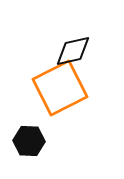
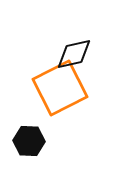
black diamond: moved 1 px right, 3 px down
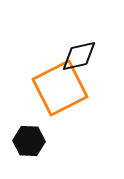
black diamond: moved 5 px right, 2 px down
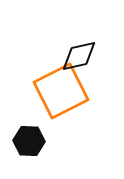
orange square: moved 1 px right, 3 px down
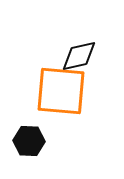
orange square: rotated 32 degrees clockwise
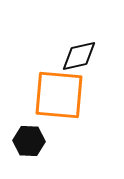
orange square: moved 2 px left, 4 px down
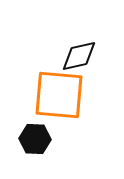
black hexagon: moved 6 px right, 2 px up
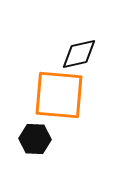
black diamond: moved 2 px up
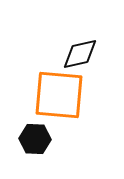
black diamond: moved 1 px right
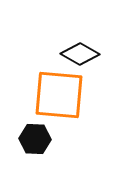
black diamond: rotated 42 degrees clockwise
